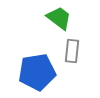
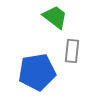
green trapezoid: moved 4 px left, 1 px up
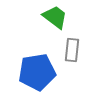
gray rectangle: moved 1 px up
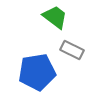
gray rectangle: rotated 70 degrees counterclockwise
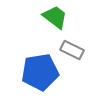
blue pentagon: moved 3 px right
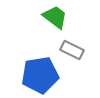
blue pentagon: moved 3 px down
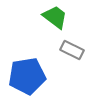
blue pentagon: moved 13 px left, 1 px down
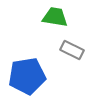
green trapezoid: rotated 28 degrees counterclockwise
